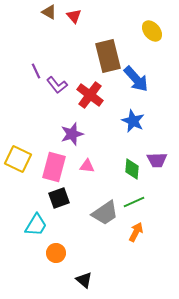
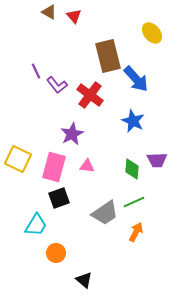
yellow ellipse: moved 2 px down
purple star: rotated 10 degrees counterclockwise
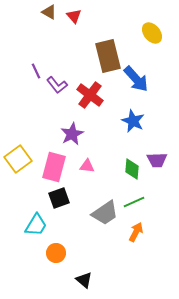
yellow square: rotated 28 degrees clockwise
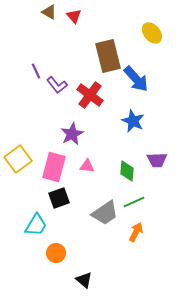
green diamond: moved 5 px left, 2 px down
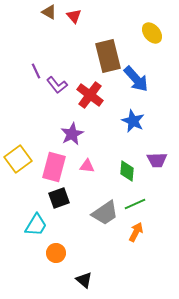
green line: moved 1 px right, 2 px down
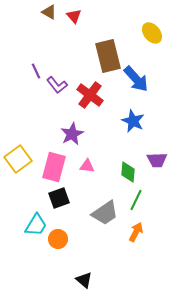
green diamond: moved 1 px right, 1 px down
green line: moved 1 px right, 4 px up; rotated 40 degrees counterclockwise
orange circle: moved 2 px right, 14 px up
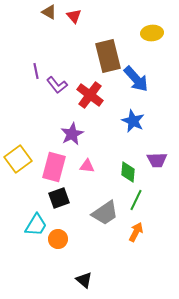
yellow ellipse: rotated 55 degrees counterclockwise
purple line: rotated 14 degrees clockwise
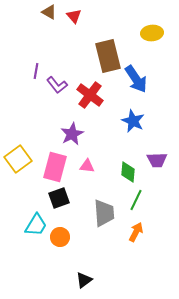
purple line: rotated 21 degrees clockwise
blue arrow: rotated 8 degrees clockwise
pink rectangle: moved 1 px right
gray trapezoid: moved 1 px left; rotated 60 degrees counterclockwise
orange circle: moved 2 px right, 2 px up
black triangle: rotated 42 degrees clockwise
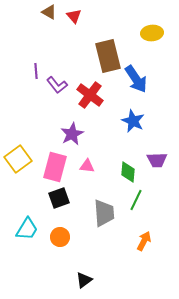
purple line: rotated 14 degrees counterclockwise
cyan trapezoid: moved 9 px left, 4 px down
orange arrow: moved 8 px right, 9 px down
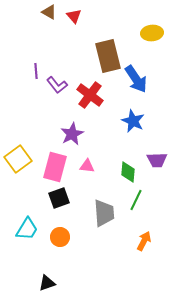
black triangle: moved 37 px left, 3 px down; rotated 18 degrees clockwise
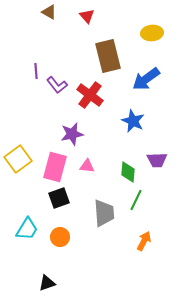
red triangle: moved 13 px right
blue arrow: moved 10 px right; rotated 88 degrees clockwise
purple star: rotated 15 degrees clockwise
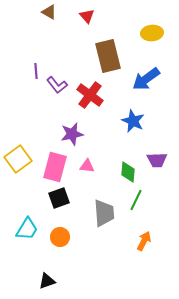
black triangle: moved 2 px up
